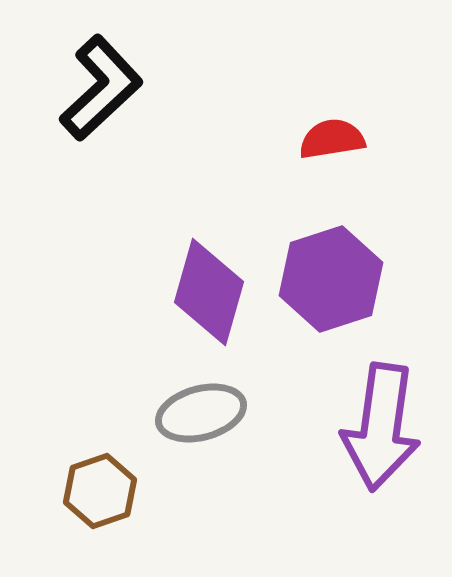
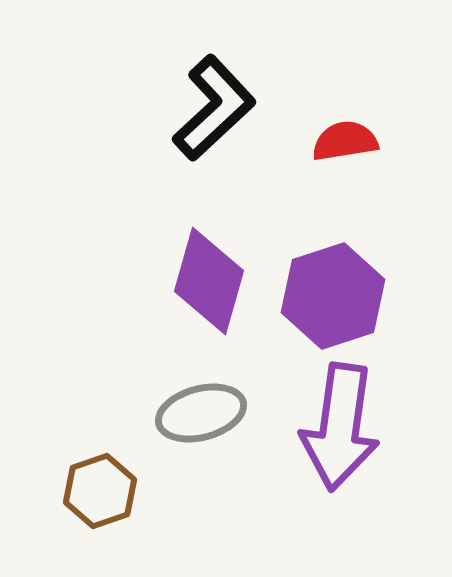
black L-shape: moved 113 px right, 20 px down
red semicircle: moved 13 px right, 2 px down
purple hexagon: moved 2 px right, 17 px down
purple diamond: moved 11 px up
purple arrow: moved 41 px left
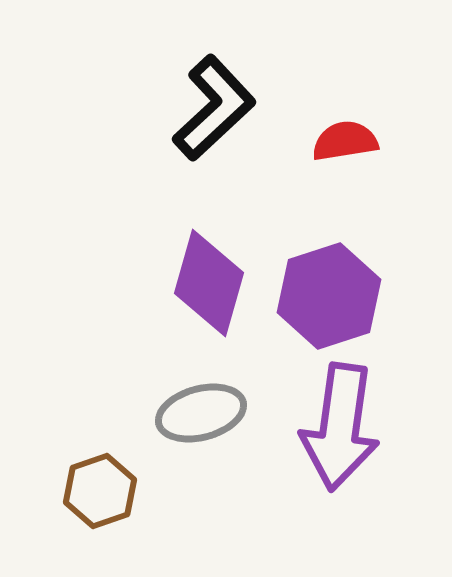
purple diamond: moved 2 px down
purple hexagon: moved 4 px left
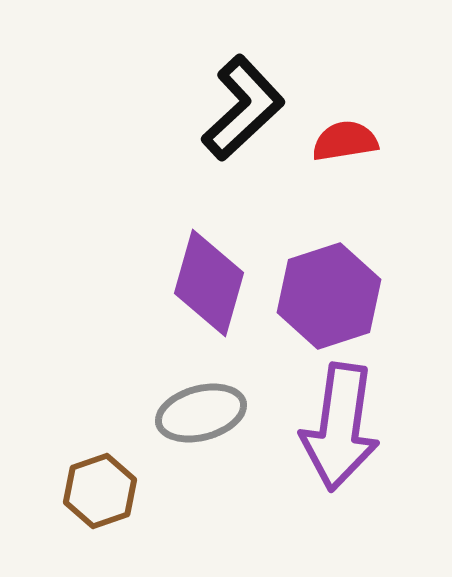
black L-shape: moved 29 px right
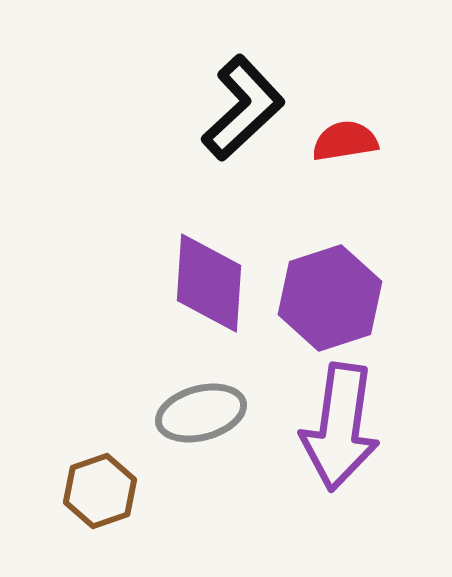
purple diamond: rotated 12 degrees counterclockwise
purple hexagon: moved 1 px right, 2 px down
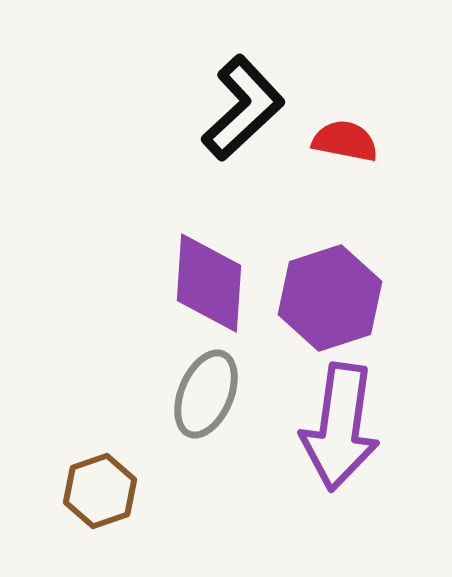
red semicircle: rotated 20 degrees clockwise
gray ellipse: moved 5 px right, 19 px up; rotated 52 degrees counterclockwise
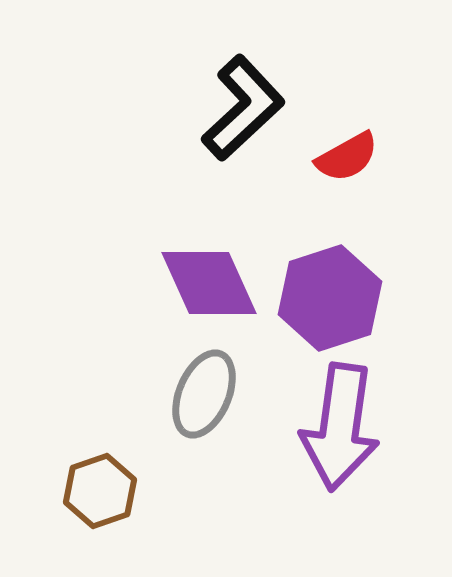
red semicircle: moved 2 px right, 16 px down; rotated 140 degrees clockwise
purple diamond: rotated 28 degrees counterclockwise
gray ellipse: moved 2 px left
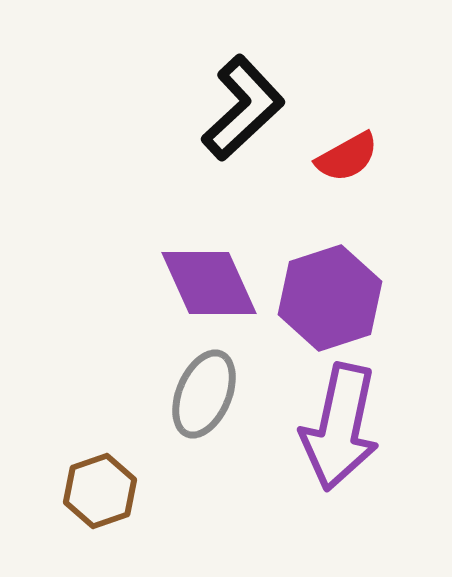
purple arrow: rotated 4 degrees clockwise
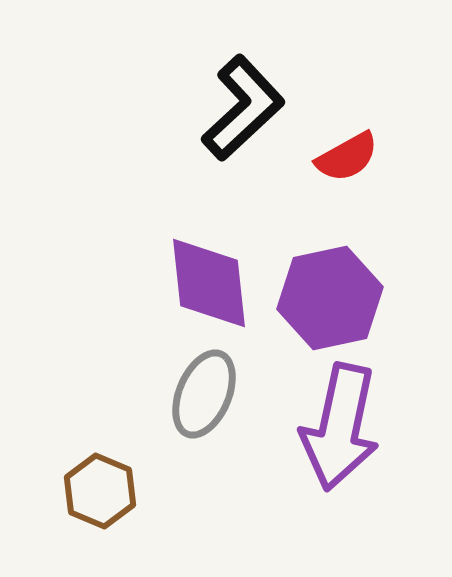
purple diamond: rotated 18 degrees clockwise
purple hexagon: rotated 6 degrees clockwise
brown hexagon: rotated 18 degrees counterclockwise
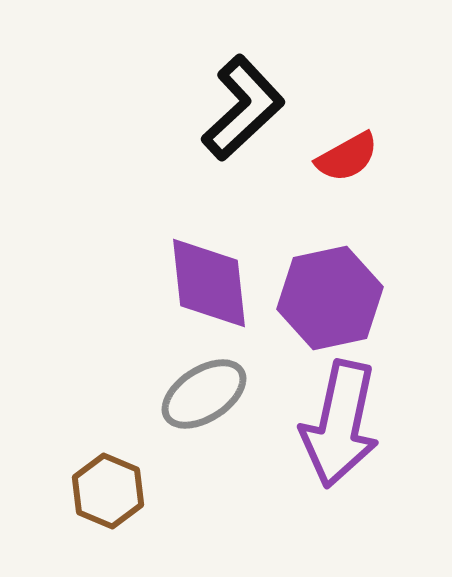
gray ellipse: rotated 34 degrees clockwise
purple arrow: moved 3 px up
brown hexagon: moved 8 px right
